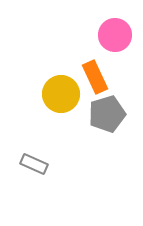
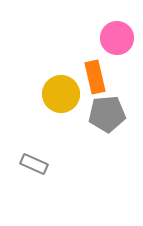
pink circle: moved 2 px right, 3 px down
orange rectangle: rotated 12 degrees clockwise
gray pentagon: rotated 12 degrees clockwise
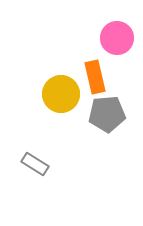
gray rectangle: moved 1 px right; rotated 8 degrees clockwise
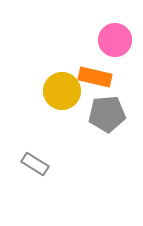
pink circle: moved 2 px left, 2 px down
orange rectangle: rotated 64 degrees counterclockwise
yellow circle: moved 1 px right, 3 px up
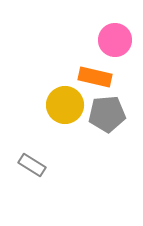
yellow circle: moved 3 px right, 14 px down
gray rectangle: moved 3 px left, 1 px down
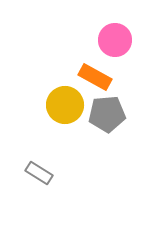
orange rectangle: rotated 16 degrees clockwise
gray rectangle: moved 7 px right, 8 px down
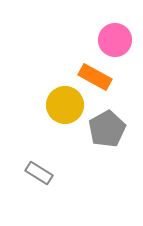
gray pentagon: moved 15 px down; rotated 24 degrees counterclockwise
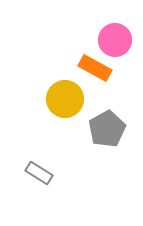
orange rectangle: moved 9 px up
yellow circle: moved 6 px up
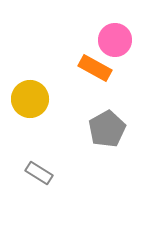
yellow circle: moved 35 px left
